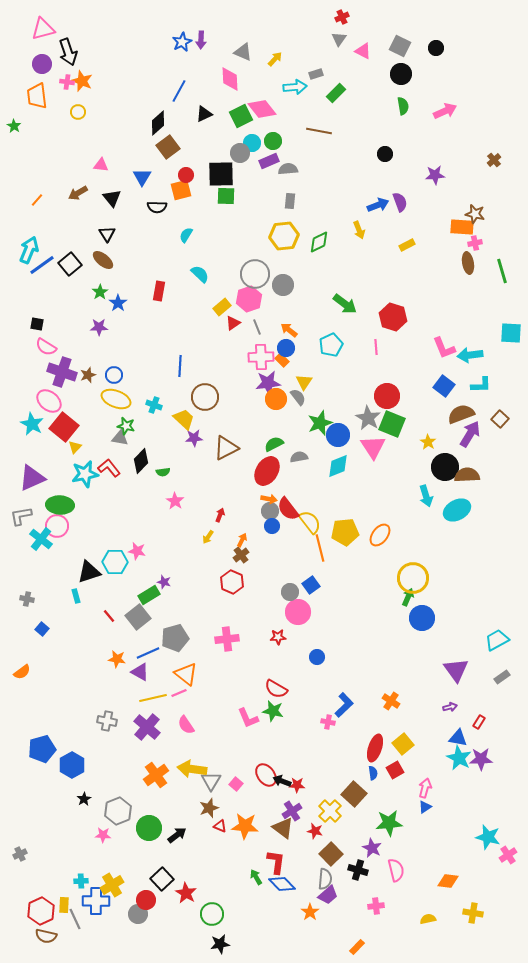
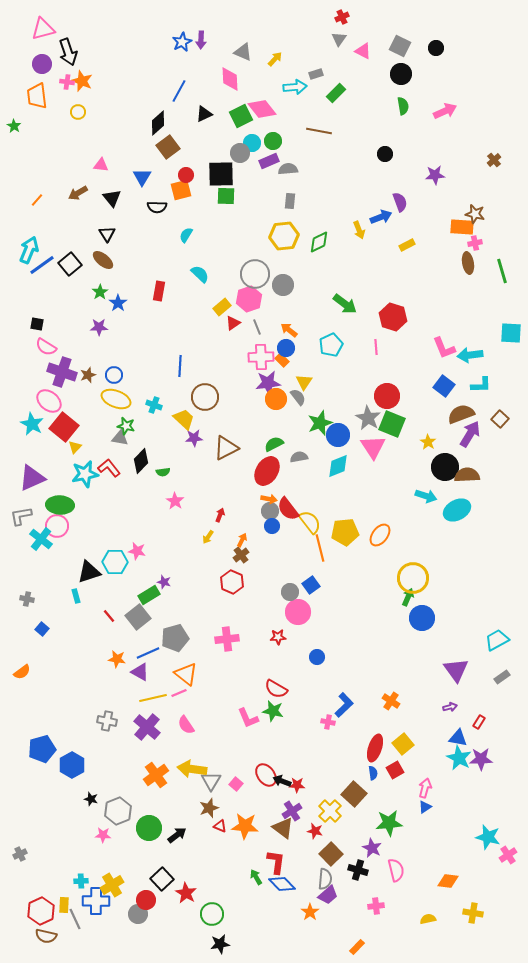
blue arrow at (378, 205): moved 3 px right, 12 px down
cyan arrow at (426, 496): rotated 55 degrees counterclockwise
black star at (84, 799): moved 7 px right; rotated 24 degrees counterclockwise
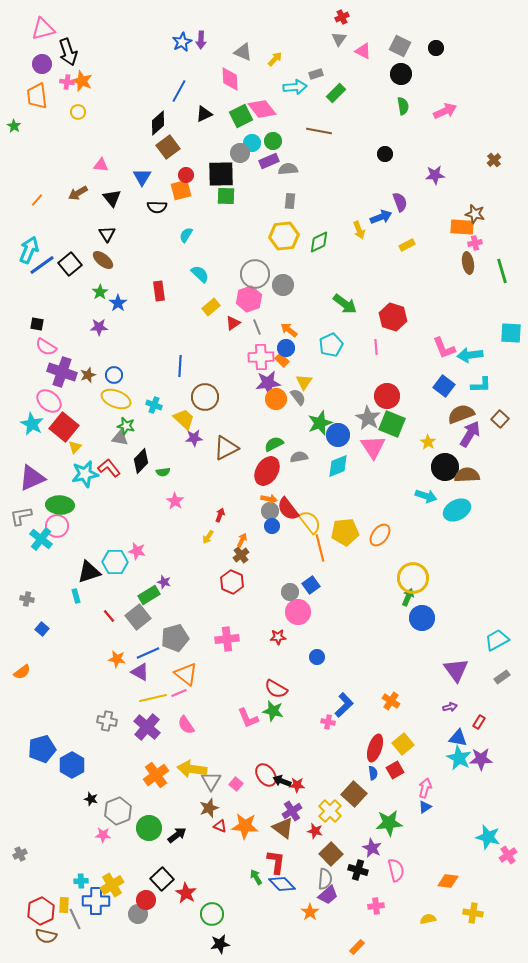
red rectangle at (159, 291): rotated 18 degrees counterclockwise
yellow rectangle at (222, 307): moved 11 px left
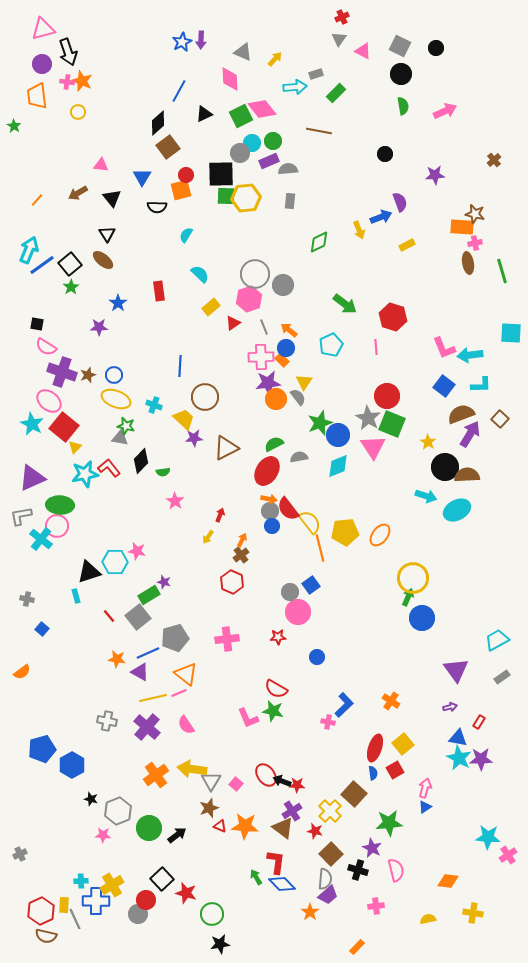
yellow hexagon at (284, 236): moved 38 px left, 38 px up
green star at (100, 292): moved 29 px left, 5 px up
gray line at (257, 327): moved 7 px right
cyan star at (488, 837): rotated 10 degrees counterclockwise
red star at (186, 893): rotated 15 degrees counterclockwise
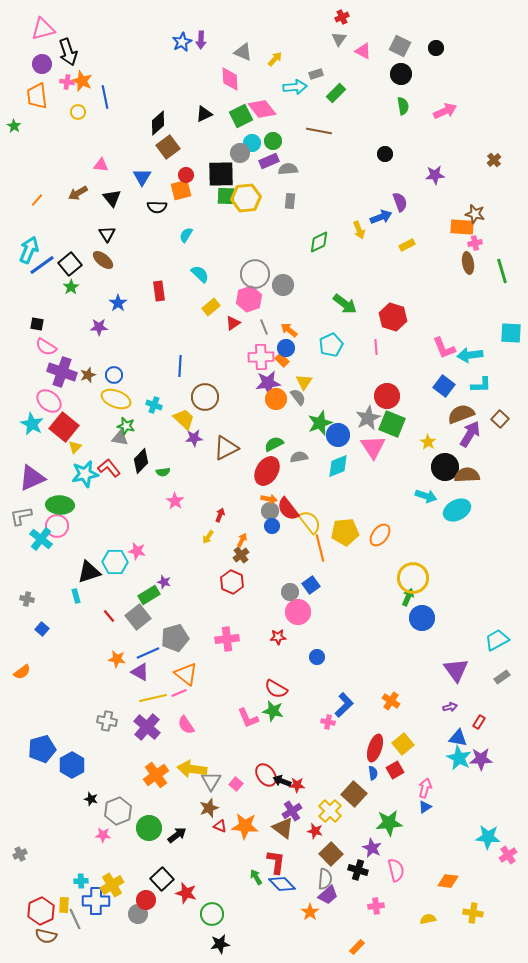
blue line at (179, 91): moved 74 px left, 6 px down; rotated 40 degrees counterclockwise
gray star at (368, 418): rotated 15 degrees clockwise
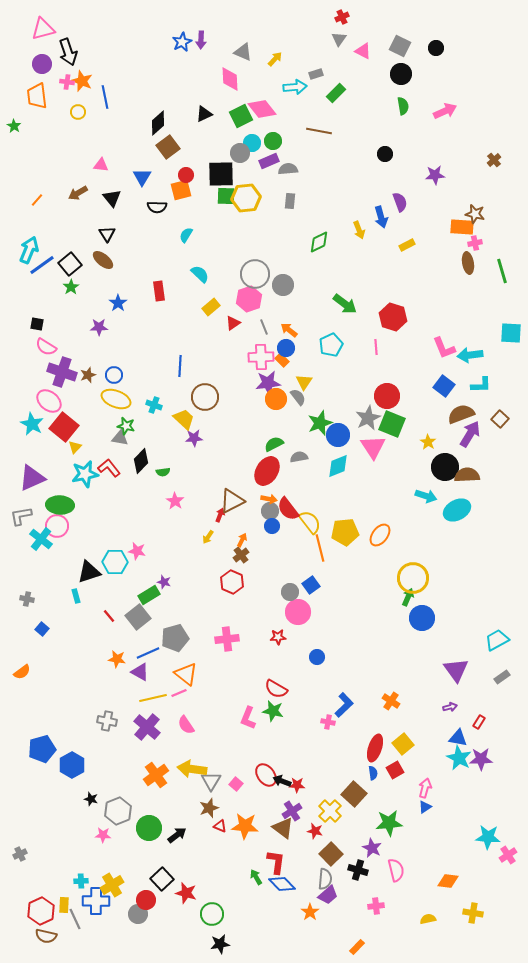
blue arrow at (381, 217): rotated 95 degrees clockwise
brown triangle at (226, 448): moved 6 px right, 53 px down
pink L-shape at (248, 718): rotated 45 degrees clockwise
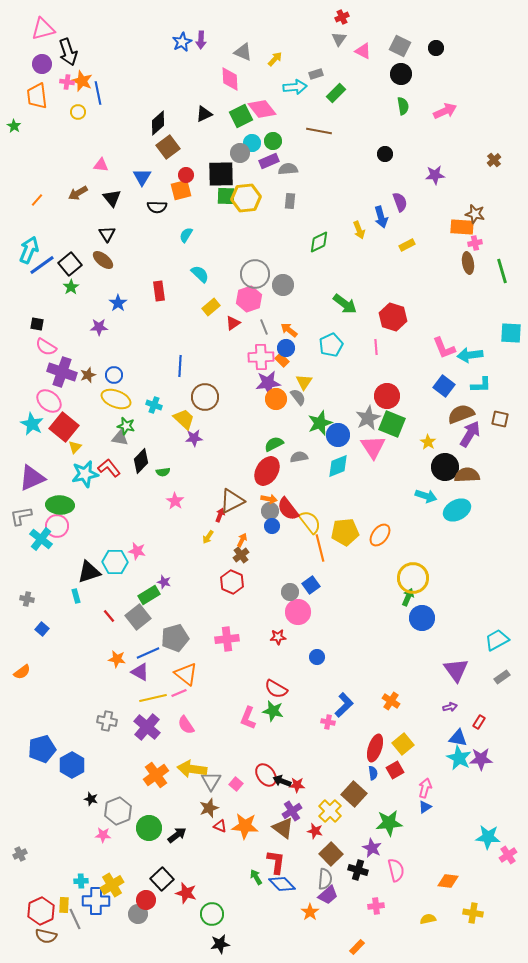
blue line at (105, 97): moved 7 px left, 4 px up
brown square at (500, 419): rotated 30 degrees counterclockwise
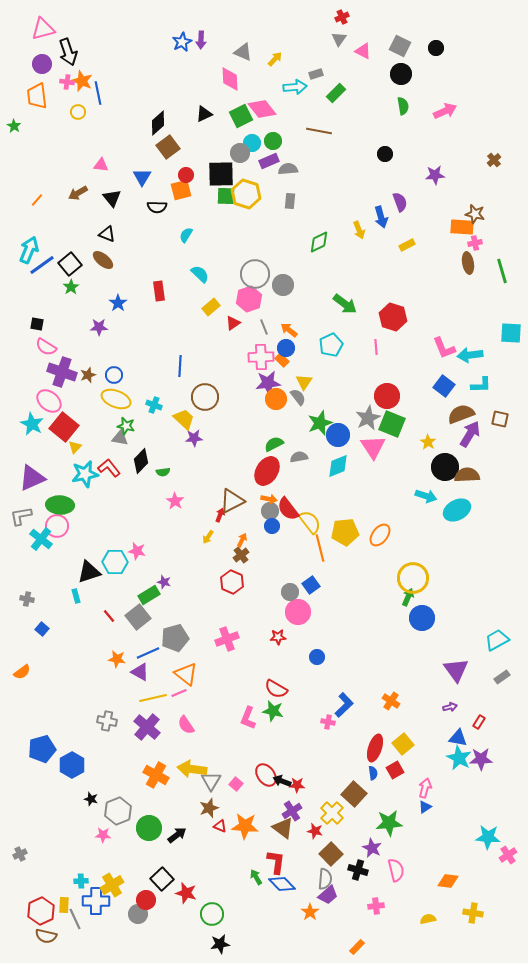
yellow hexagon at (246, 198): moved 4 px up; rotated 24 degrees clockwise
black triangle at (107, 234): rotated 36 degrees counterclockwise
pink cross at (227, 639): rotated 15 degrees counterclockwise
orange cross at (156, 775): rotated 25 degrees counterclockwise
yellow cross at (330, 811): moved 2 px right, 2 px down
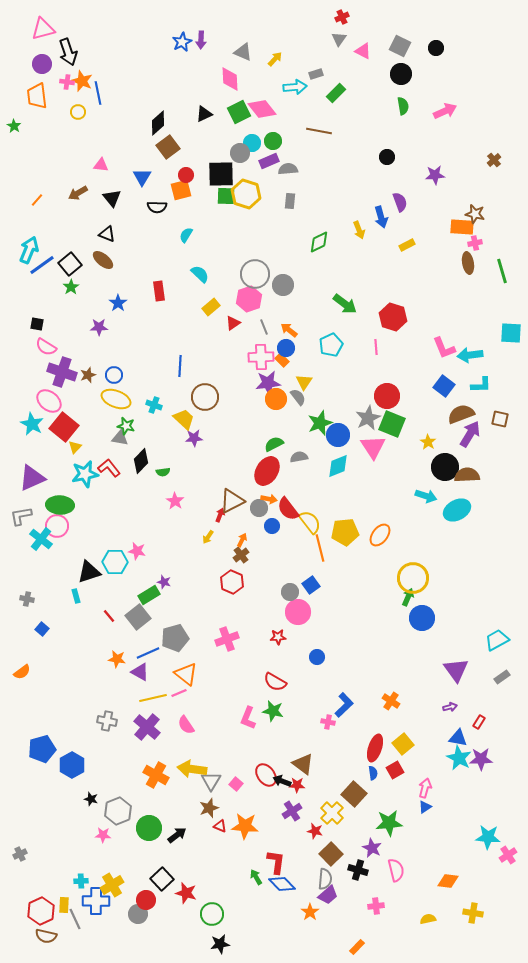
green square at (241, 116): moved 2 px left, 4 px up
black circle at (385, 154): moved 2 px right, 3 px down
gray circle at (270, 511): moved 11 px left, 3 px up
red semicircle at (276, 689): moved 1 px left, 7 px up
brown triangle at (283, 828): moved 20 px right, 64 px up
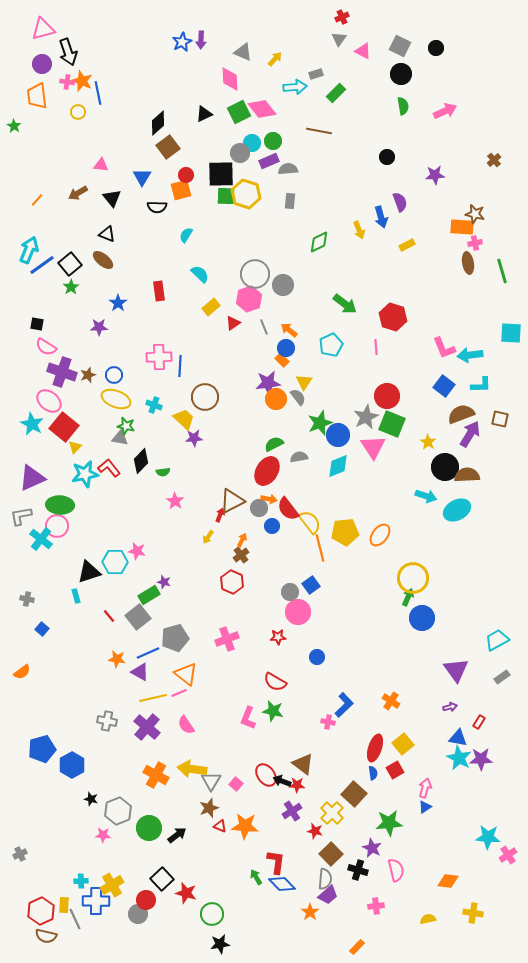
pink cross at (261, 357): moved 102 px left
gray star at (368, 418): moved 2 px left, 1 px up
